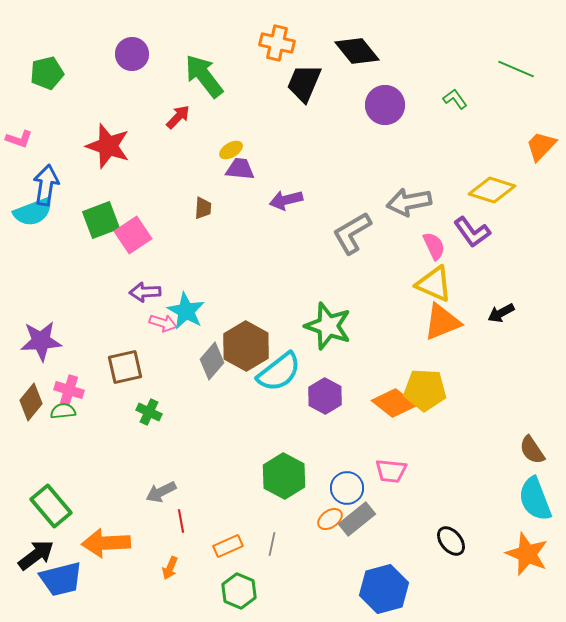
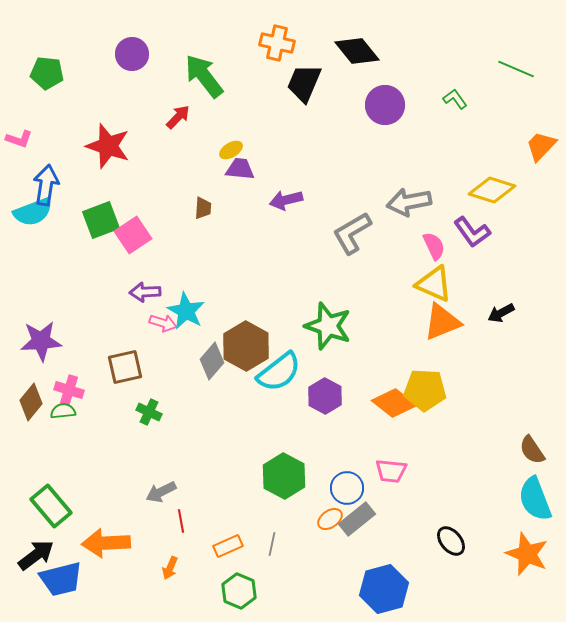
green pentagon at (47, 73): rotated 20 degrees clockwise
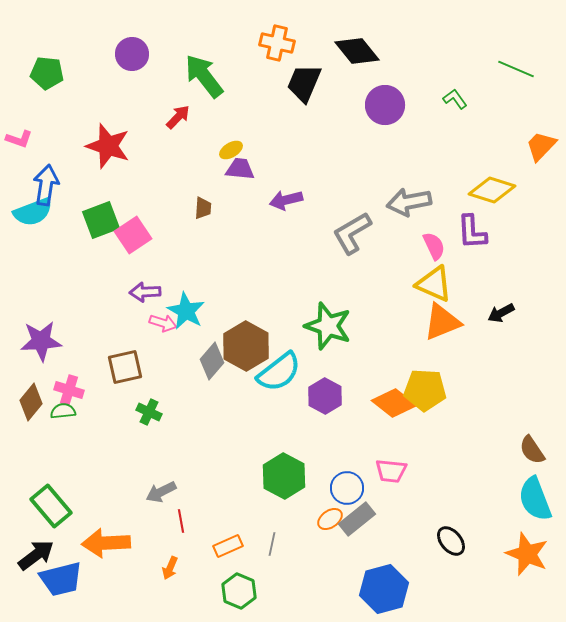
purple L-shape at (472, 232): rotated 33 degrees clockwise
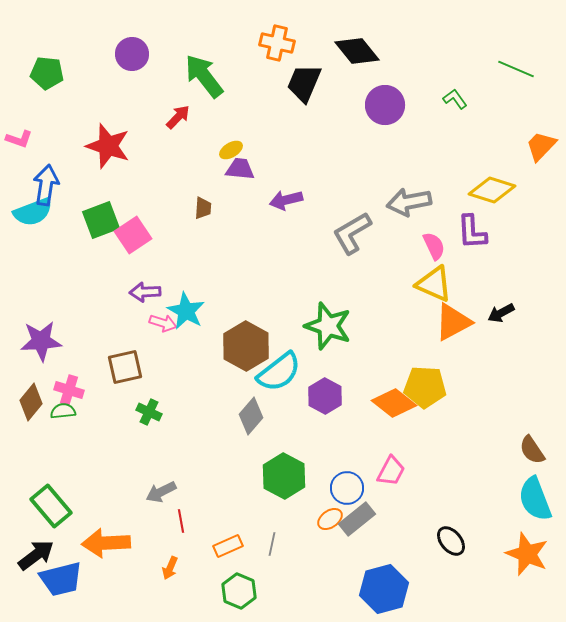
orange triangle at (442, 322): moved 11 px right; rotated 6 degrees counterclockwise
gray diamond at (212, 361): moved 39 px right, 55 px down
yellow pentagon at (425, 390): moved 3 px up
pink trapezoid at (391, 471): rotated 68 degrees counterclockwise
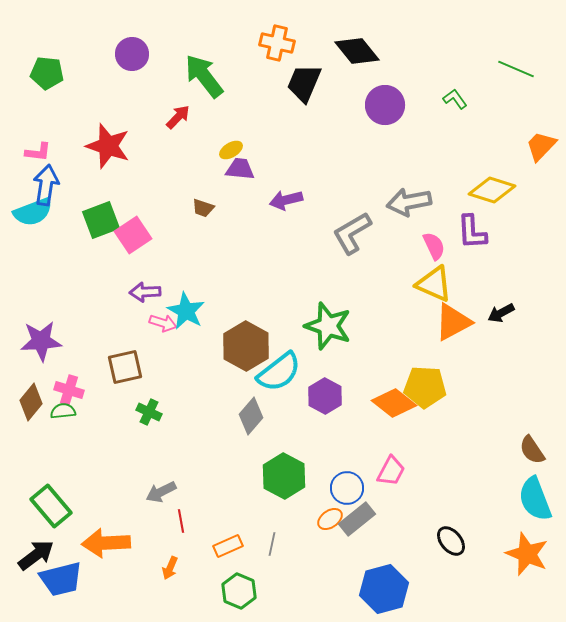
pink L-shape at (19, 139): moved 19 px right, 13 px down; rotated 12 degrees counterclockwise
brown trapezoid at (203, 208): rotated 105 degrees clockwise
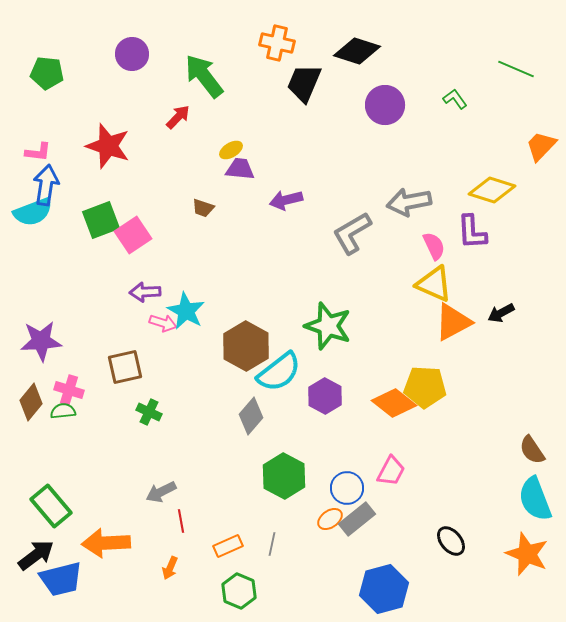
black diamond at (357, 51): rotated 33 degrees counterclockwise
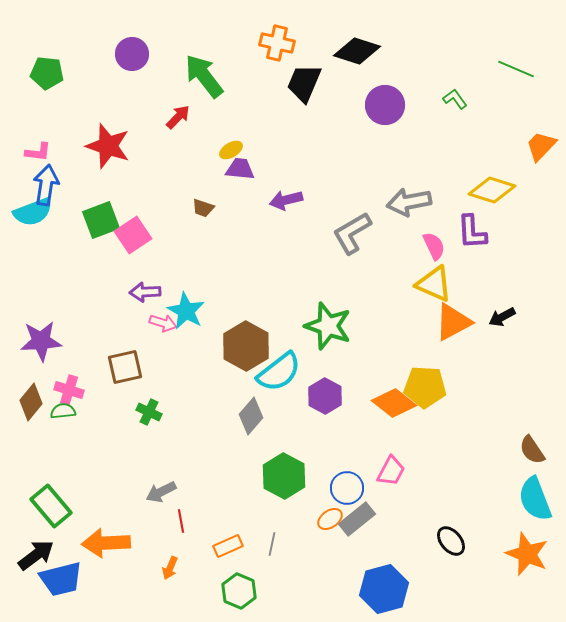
black arrow at (501, 313): moved 1 px right, 4 px down
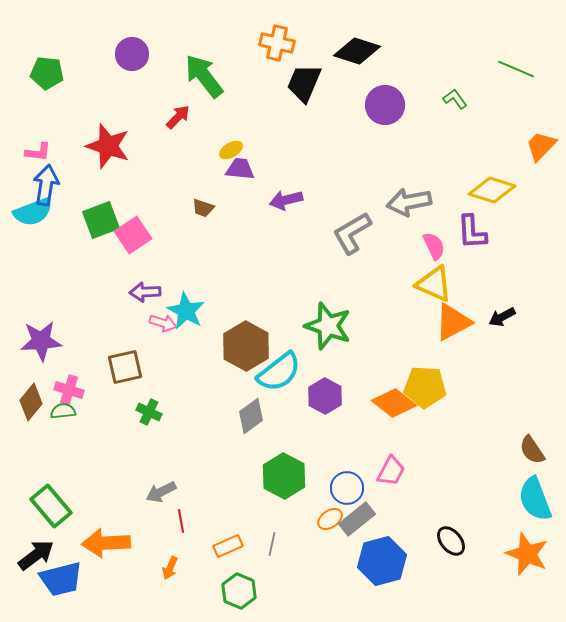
gray diamond at (251, 416): rotated 12 degrees clockwise
blue hexagon at (384, 589): moved 2 px left, 28 px up
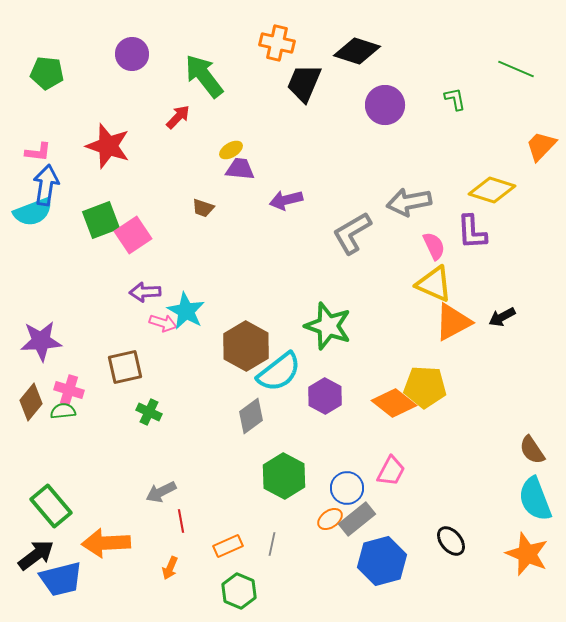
green L-shape at (455, 99): rotated 25 degrees clockwise
